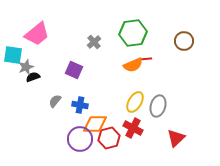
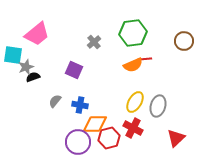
purple circle: moved 2 px left, 3 px down
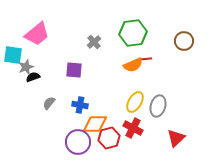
purple square: rotated 18 degrees counterclockwise
gray semicircle: moved 6 px left, 2 px down
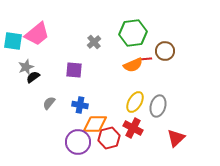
brown circle: moved 19 px left, 10 px down
cyan square: moved 14 px up
black semicircle: rotated 16 degrees counterclockwise
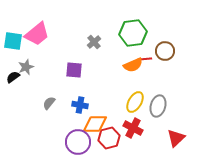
black semicircle: moved 20 px left
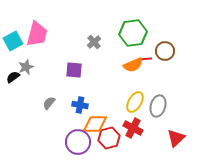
pink trapezoid: rotated 36 degrees counterclockwise
cyan square: rotated 36 degrees counterclockwise
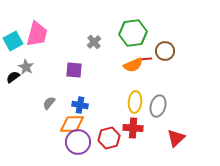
gray star: rotated 21 degrees counterclockwise
yellow ellipse: rotated 25 degrees counterclockwise
orange diamond: moved 23 px left
red cross: rotated 24 degrees counterclockwise
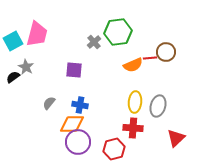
green hexagon: moved 15 px left, 1 px up
brown circle: moved 1 px right, 1 px down
red line: moved 5 px right, 1 px up
red hexagon: moved 5 px right, 11 px down
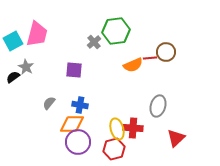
green hexagon: moved 2 px left, 1 px up
yellow ellipse: moved 18 px left, 27 px down; rotated 20 degrees counterclockwise
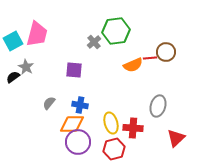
yellow ellipse: moved 6 px left, 6 px up
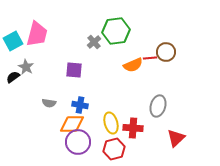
gray semicircle: rotated 120 degrees counterclockwise
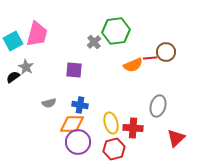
gray semicircle: rotated 24 degrees counterclockwise
